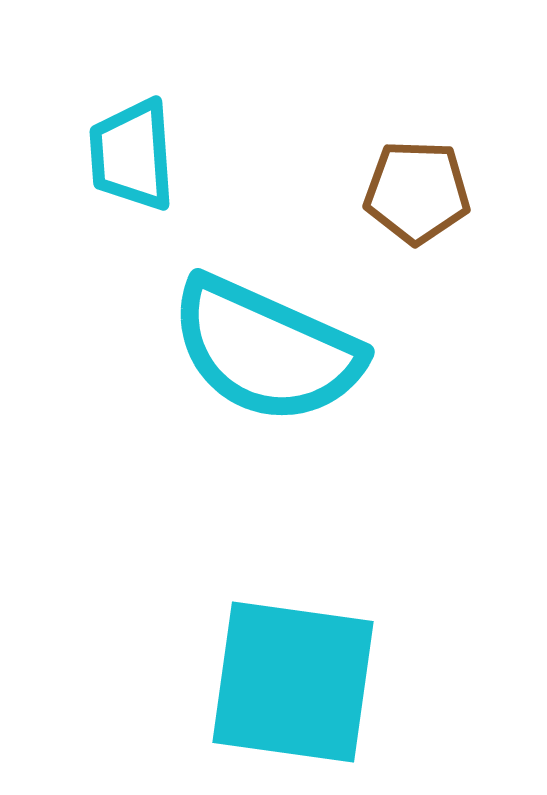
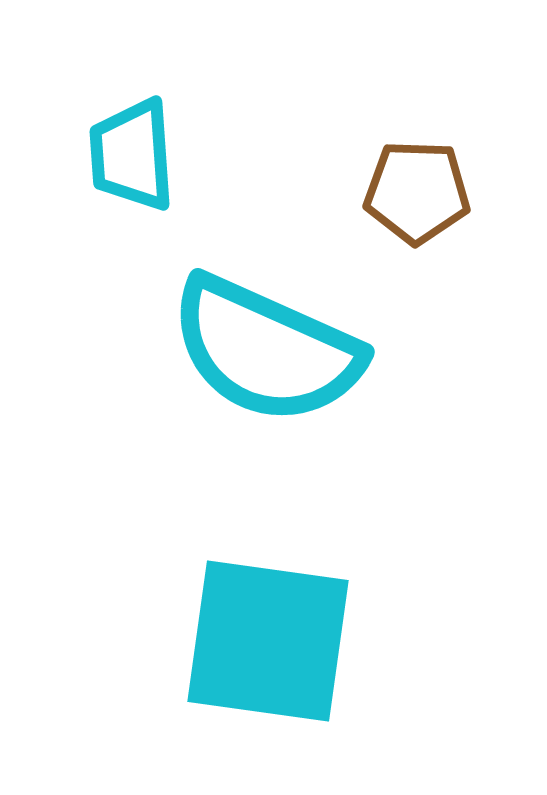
cyan square: moved 25 px left, 41 px up
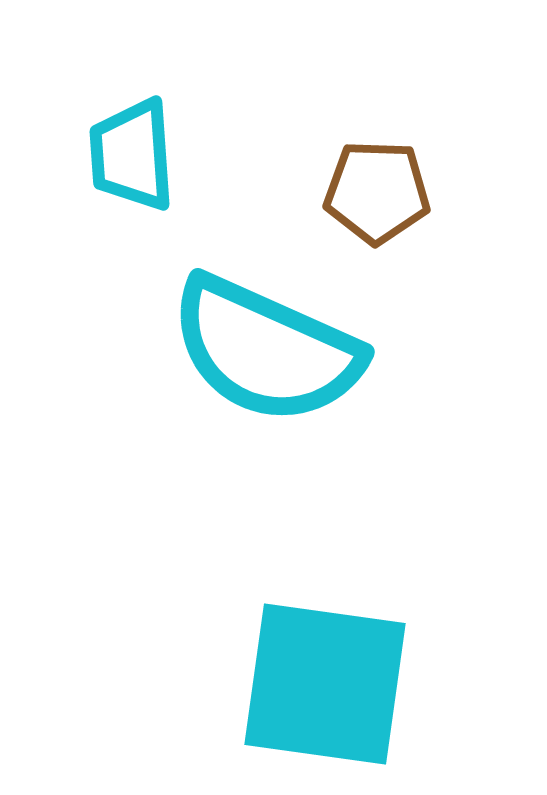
brown pentagon: moved 40 px left
cyan square: moved 57 px right, 43 px down
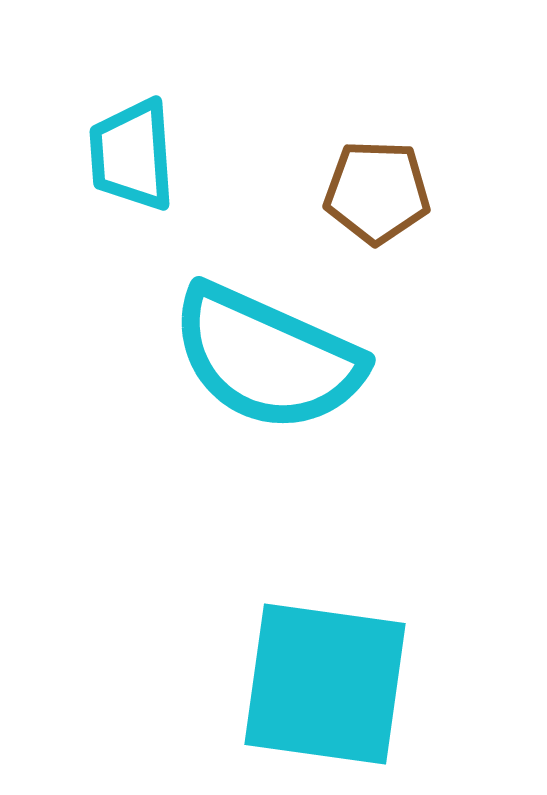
cyan semicircle: moved 1 px right, 8 px down
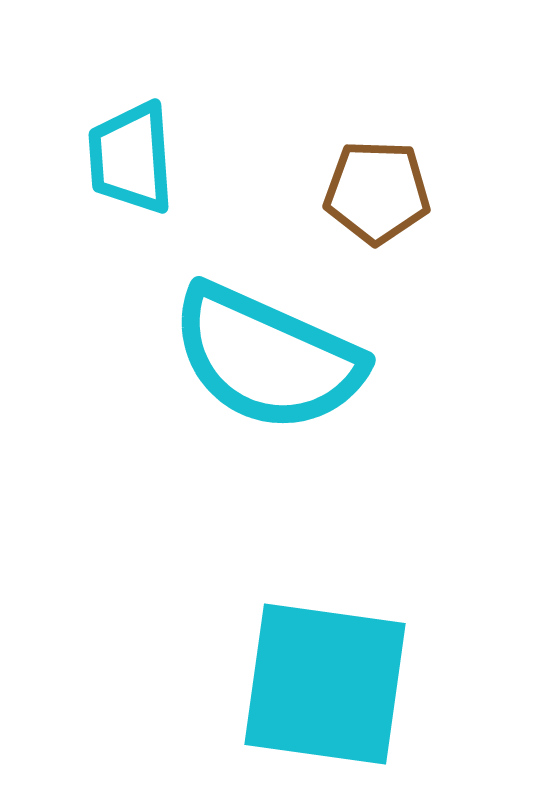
cyan trapezoid: moved 1 px left, 3 px down
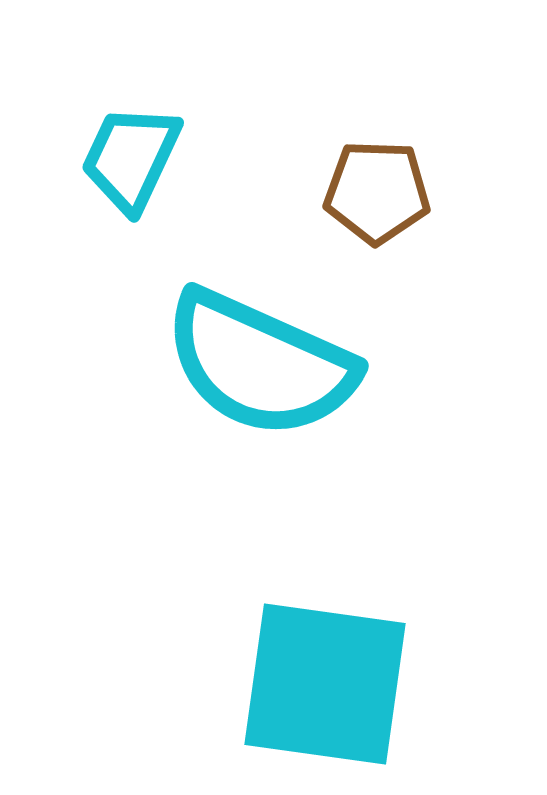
cyan trapezoid: rotated 29 degrees clockwise
cyan semicircle: moved 7 px left, 6 px down
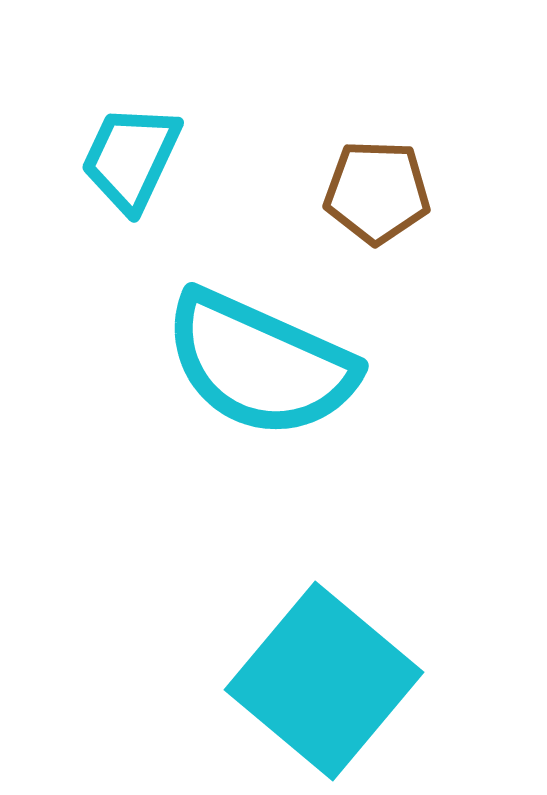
cyan square: moved 1 px left, 3 px up; rotated 32 degrees clockwise
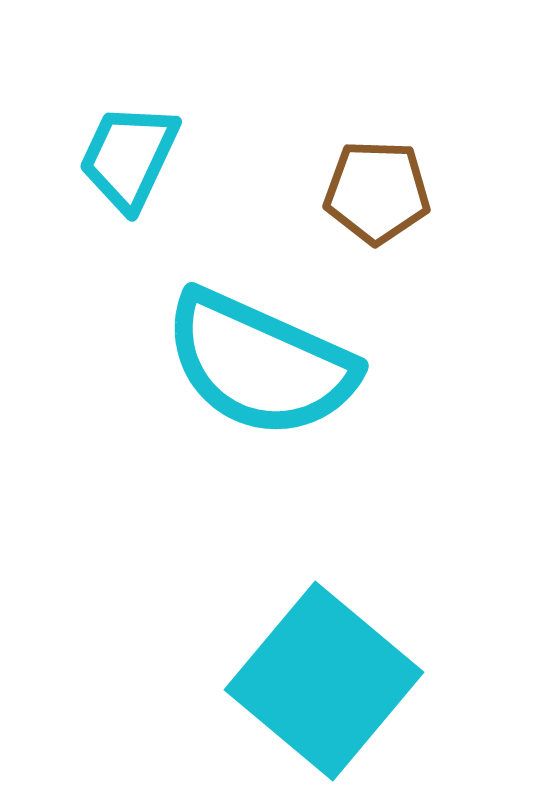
cyan trapezoid: moved 2 px left, 1 px up
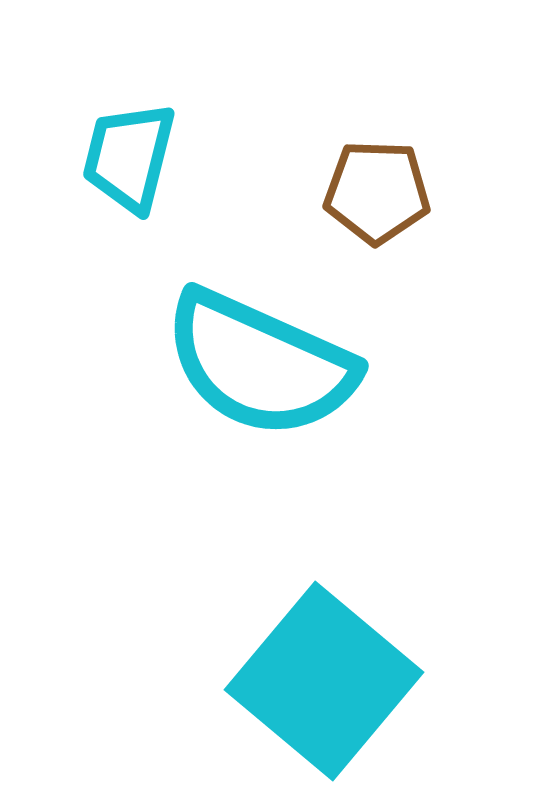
cyan trapezoid: rotated 11 degrees counterclockwise
